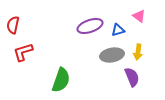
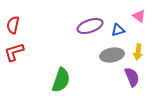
red L-shape: moved 9 px left
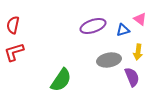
pink triangle: moved 1 px right, 3 px down
purple ellipse: moved 3 px right
blue triangle: moved 5 px right
gray ellipse: moved 3 px left, 5 px down
green semicircle: rotated 15 degrees clockwise
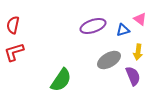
gray ellipse: rotated 20 degrees counterclockwise
purple semicircle: moved 1 px right, 1 px up
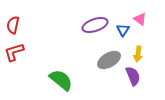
purple ellipse: moved 2 px right, 1 px up
blue triangle: rotated 40 degrees counterclockwise
yellow arrow: moved 2 px down
green semicircle: rotated 85 degrees counterclockwise
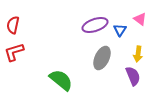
blue triangle: moved 3 px left
gray ellipse: moved 7 px left, 2 px up; rotated 35 degrees counterclockwise
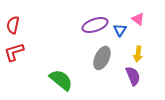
pink triangle: moved 2 px left
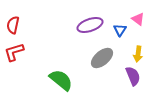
purple ellipse: moved 5 px left
gray ellipse: rotated 25 degrees clockwise
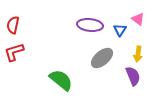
purple ellipse: rotated 25 degrees clockwise
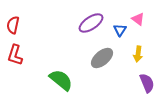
purple ellipse: moved 1 px right, 2 px up; rotated 40 degrees counterclockwise
red L-shape: moved 1 px right, 3 px down; rotated 55 degrees counterclockwise
purple semicircle: moved 14 px right, 7 px down
